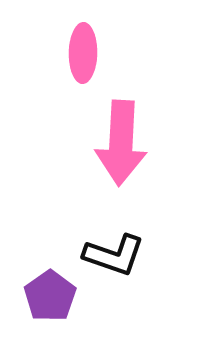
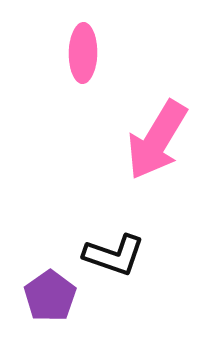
pink arrow: moved 36 px right, 3 px up; rotated 28 degrees clockwise
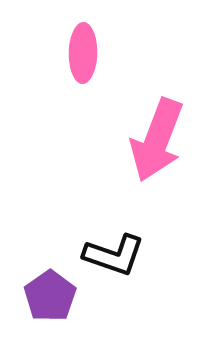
pink arrow: rotated 10 degrees counterclockwise
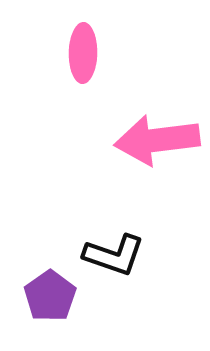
pink arrow: rotated 62 degrees clockwise
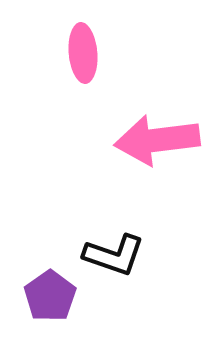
pink ellipse: rotated 6 degrees counterclockwise
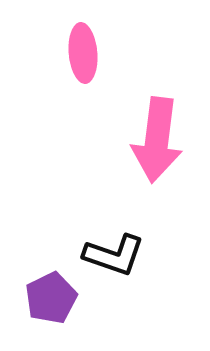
pink arrow: rotated 76 degrees counterclockwise
purple pentagon: moved 1 px right, 2 px down; rotated 9 degrees clockwise
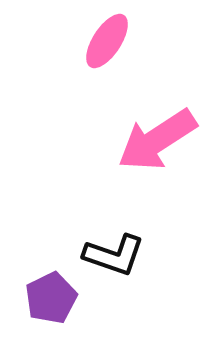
pink ellipse: moved 24 px right, 12 px up; rotated 38 degrees clockwise
pink arrow: rotated 50 degrees clockwise
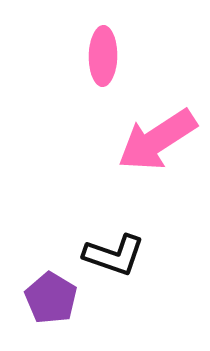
pink ellipse: moved 4 px left, 15 px down; rotated 32 degrees counterclockwise
purple pentagon: rotated 15 degrees counterclockwise
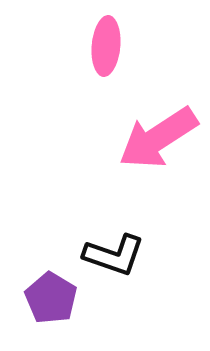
pink ellipse: moved 3 px right, 10 px up; rotated 4 degrees clockwise
pink arrow: moved 1 px right, 2 px up
